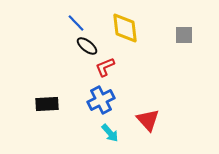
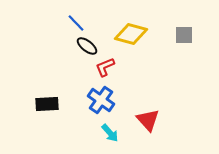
yellow diamond: moved 6 px right, 6 px down; rotated 68 degrees counterclockwise
blue cross: rotated 28 degrees counterclockwise
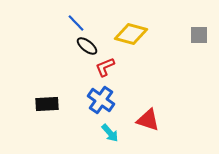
gray square: moved 15 px right
red triangle: rotated 30 degrees counterclockwise
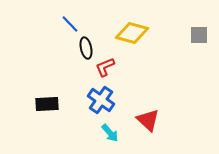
blue line: moved 6 px left, 1 px down
yellow diamond: moved 1 px right, 1 px up
black ellipse: moved 1 px left, 2 px down; rotated 40 degrees clockwise
red triangle: rotated 25 degrees clockwise
